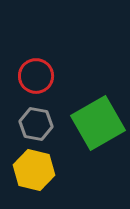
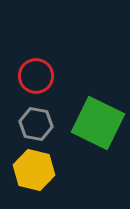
green square: rotated 34 degrees counterclockwise
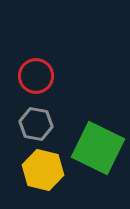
green square: moved 25 px down
yellow hexagon: moved 9 px right
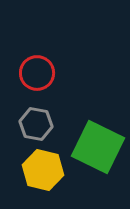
red circle: moved 1 px right, 3 px up
green square: moved 1 px up
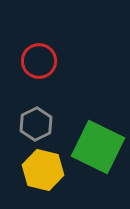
red circle: moved 2 px right, 12 px up
gray hexagon: rotated 24 degrees clockwise
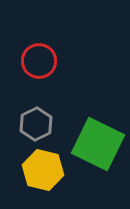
green square: moved 3 px up
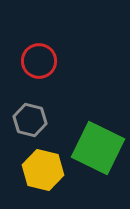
gray hexagon: moved 6 px left, 4 px up; rotated 20 degrees counterclockwise
green square: moved 4 px down
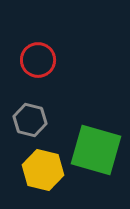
red circle: moved 1 px left, 1 px up
green square: moved 2 px left, 2 px down; rotated 10 degrees counterclockwise
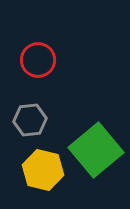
gray hexagon: rotated 20 degrees counterclockwise
green square: rotated 34 degrees clockwise
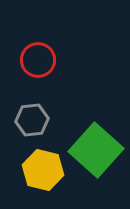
gray hexagon: moved 2 px right
green square: rotated 8 degrees counterclockwise
